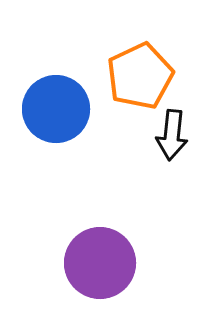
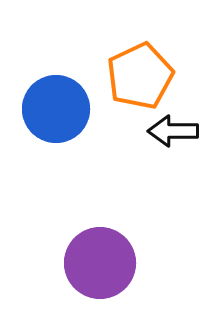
black arrow: moved 1 px right, 4 px up; rotated 84 degrees clockwise
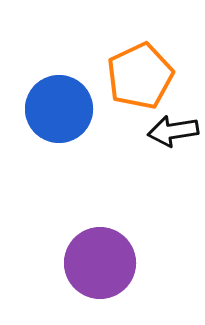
blue circle: moved 3 px right
black arrow: rotated 9 degrees counterclockwise
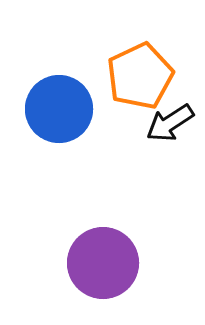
black arrow: moved 3 px left, 8 px up; rotated 24 degrees counterclockwise
purple circle: moved 3 px right
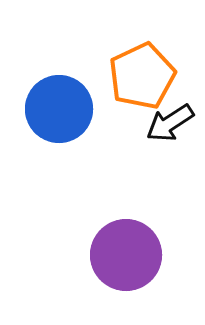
orange pentagon: moved 2 px right
purple circle: moved 23 px right, 8 px up
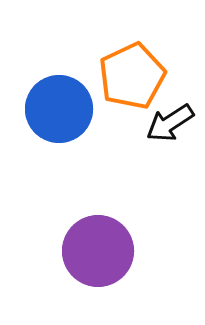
orange pentagon: moved 10 px left
purple circle: moved 28 px left, 4 px up
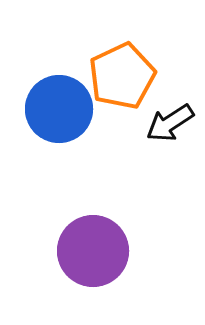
orange pentagon: moved 10 px left
purple circle: moved 5 px left
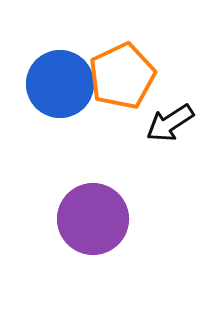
blue circle: moved 1 px right, 25 px up
purple circle: moved 32 px up
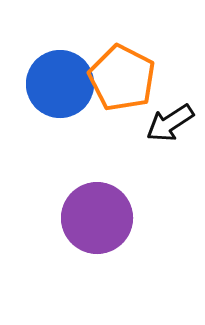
orange pentagon: moved 2 px down; rotated 20 degrees counterclockwise
purple circle: moved 4 px right, 1 px up
